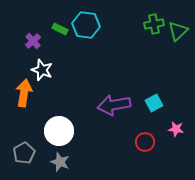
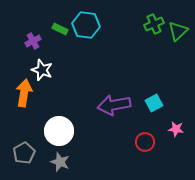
green cross: rotated 12 degrees counterclockwise
purple cross: rotated 14 degrees clockwise
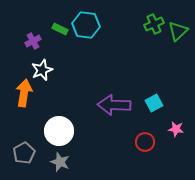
white star: rotated 30 degrees clockwise
purple arrow: rotated 12 degrees clockwise
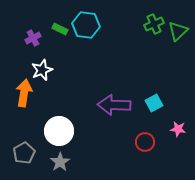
purple cross: moved 3 px up
pink star: moved 2 px right
gray star: rotated 18 degrees clockwise
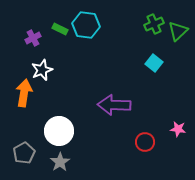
cyan square: moved 40 px up; rotated 24 degrees counterclockwise
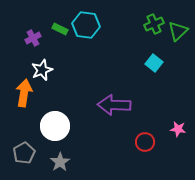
white circle: moved 4 px left, 5 px up
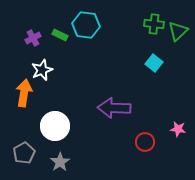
green cross: rotated 30 degrees clockwise
green rectangle: moved 6 px down
purple arrow: moved 3 px down
